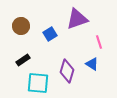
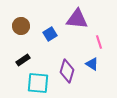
purple triangle: rotated 25 degrees clockwise
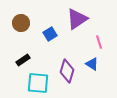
purple triangle: rotated 40 degrees counterclockwise
brown circle: moved 3 px up
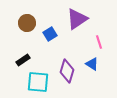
brown circle: moved 6 px right
cyan square: moved 1 px up
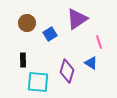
black rectangle: rotated 56 degrees counterclockwise
blue triangle: moved 1 px left, 1 px up
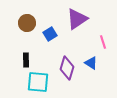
pink line: moved 4 px right
black rectangle: moved 3 px right
purple diamond: moved 3 px up
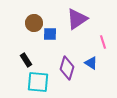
brown circle: moved 7 px right
blue square: rotated 32 degrees clockwise
black rectangle: rotated 32 degrees counterclockwise
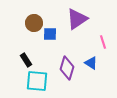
cyan square: moved 1 px left, 1 px up
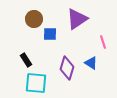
brown circle: moved 4 px up
cyan square: moved 1 px left, 2 px down
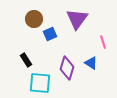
purple triangle: rotated 20 degrees counterclockwise
blue square: rotated 24 degrees counterclockwise
cyan square: moved 4 px right
